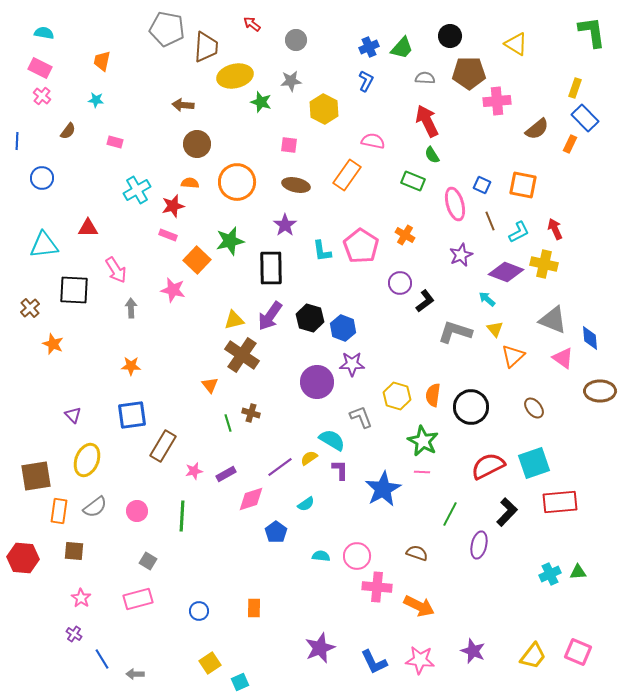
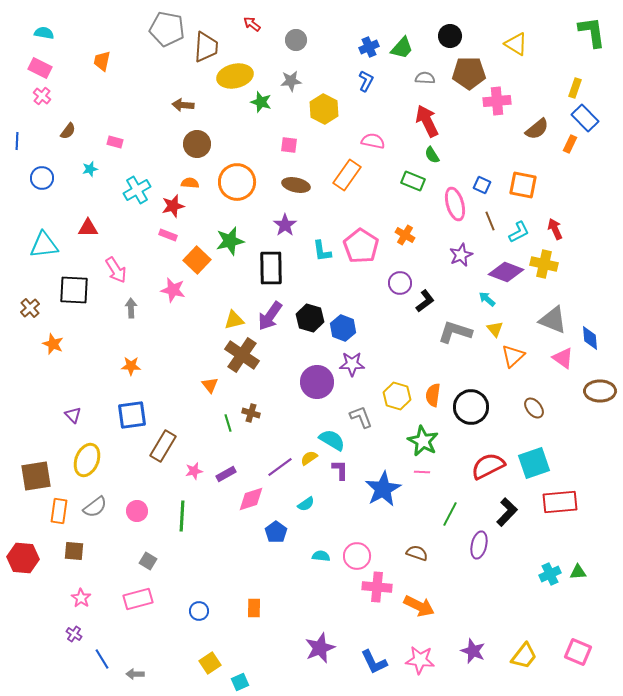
cyan star at (96, 100): moved 6 px left, 69 px down; rotated 21 degrees counterclockwise
yellow trapezoid at (533, 656): moved 9 px left
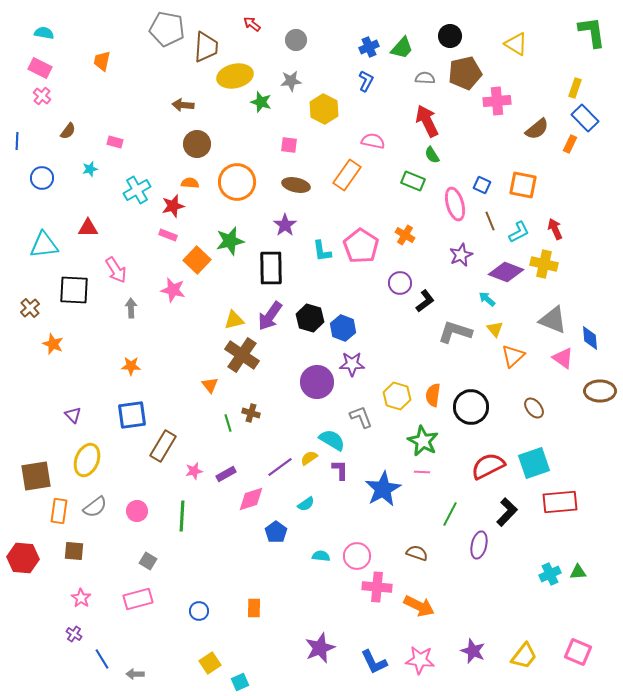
brown pentagon at (469, 73): moved 4 px left; rotated 12 degrees counterclockwise
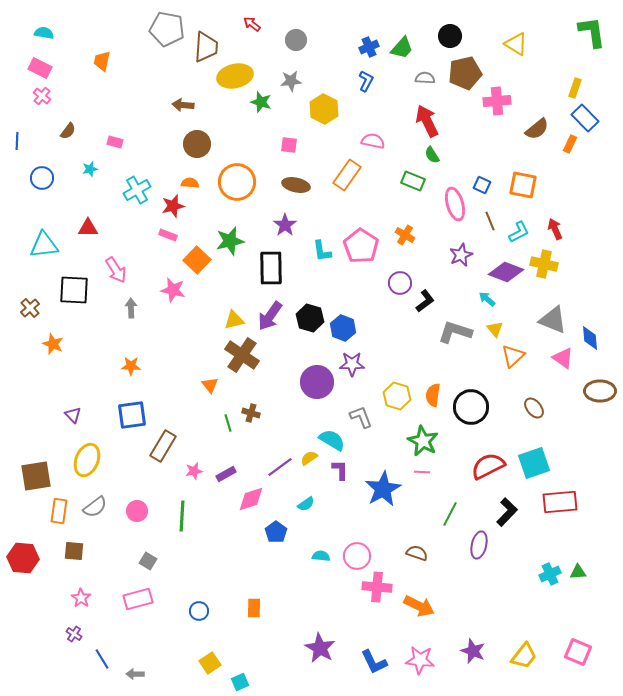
purple star at (320, 648): rotated 20 degrees counterclockwise
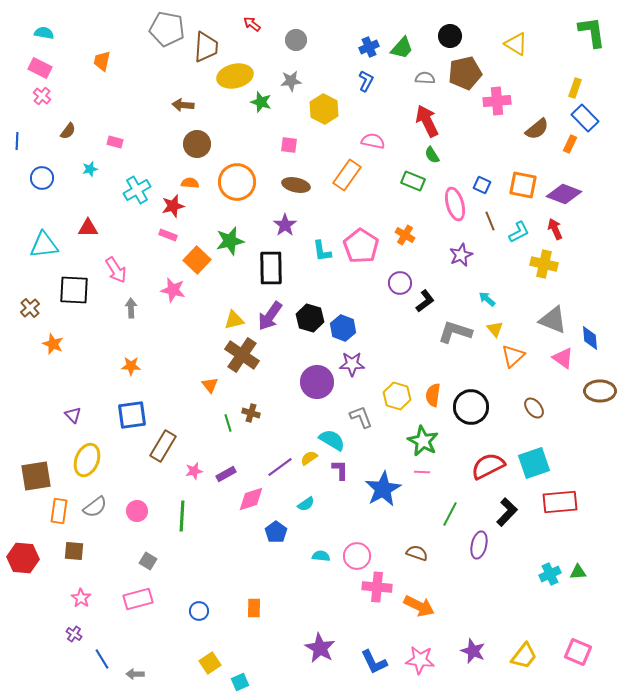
purple diamond at (506, 272): moved 58 px right, 78 px up
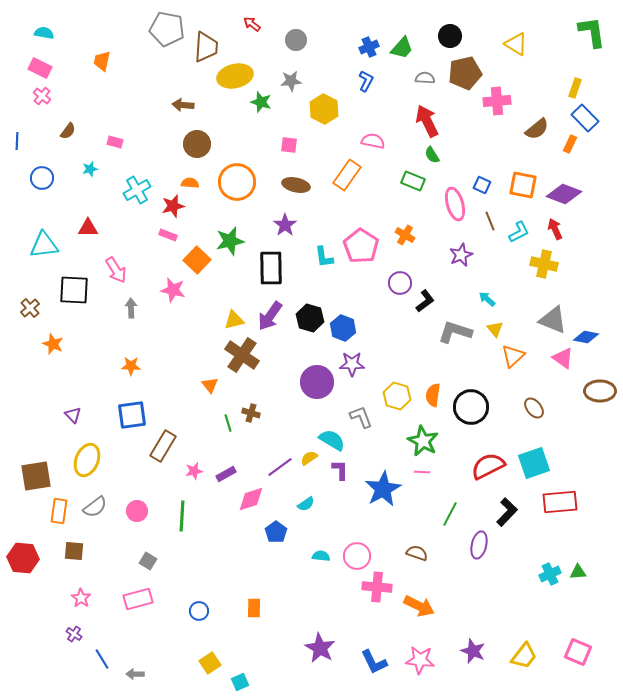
cyan L-shape at (322, 251): moved 2 px right, 6 px down
blue diamond at (590, 338): moved 4 px left, 1 px up; rotated 75 degrees counterclockwise
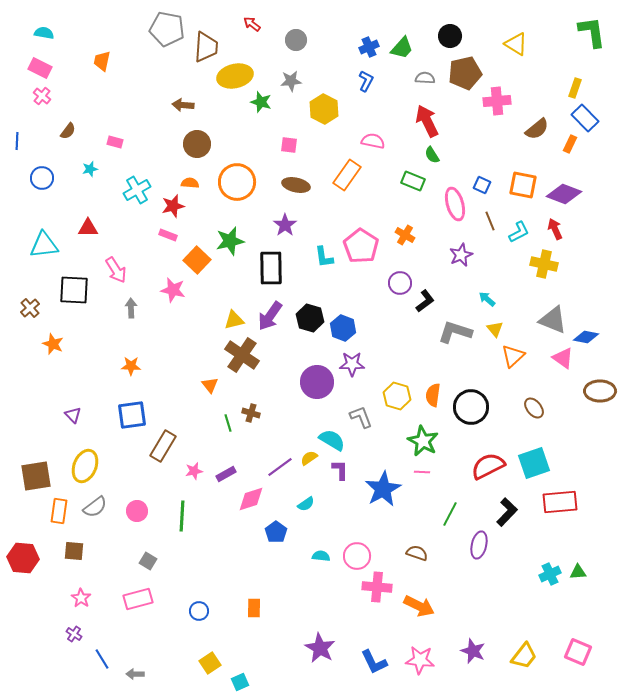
yellow ellipse at (87, 460): moved 2 px left, 6 px down
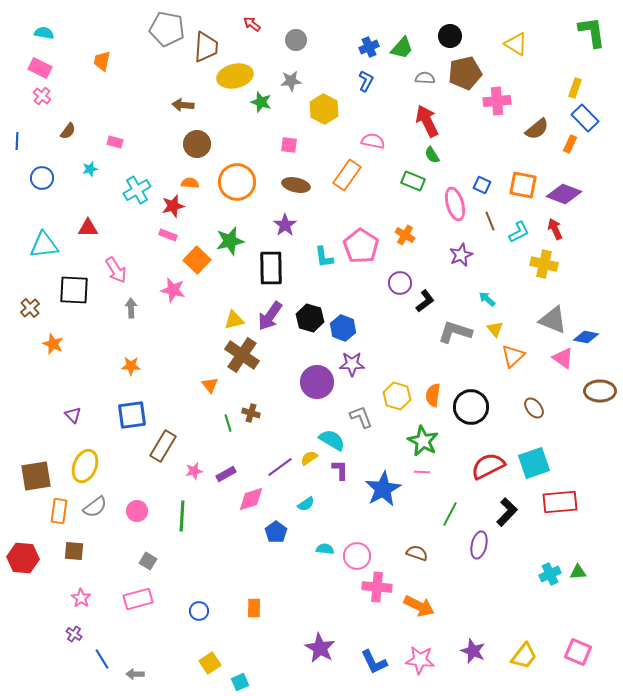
cyan semicircle at (321, 556): moved 4 px right, 7 px up
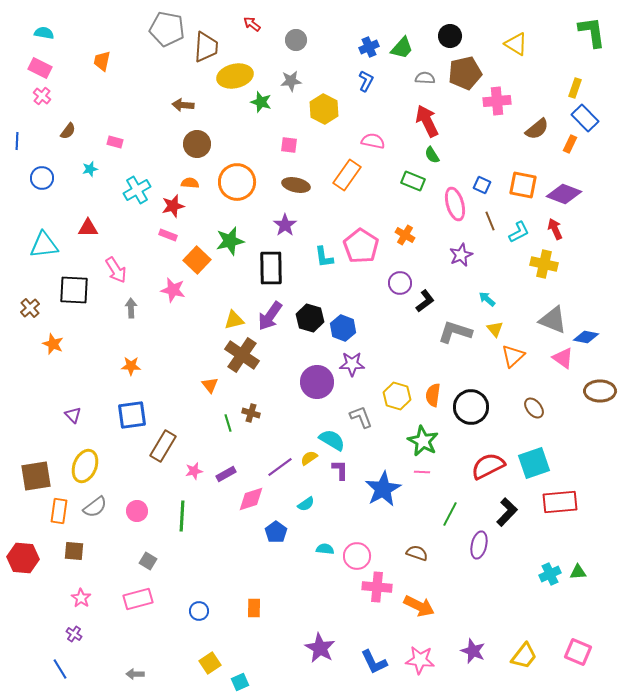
blue line at (102, 659): moved 42 px left, 10 px down
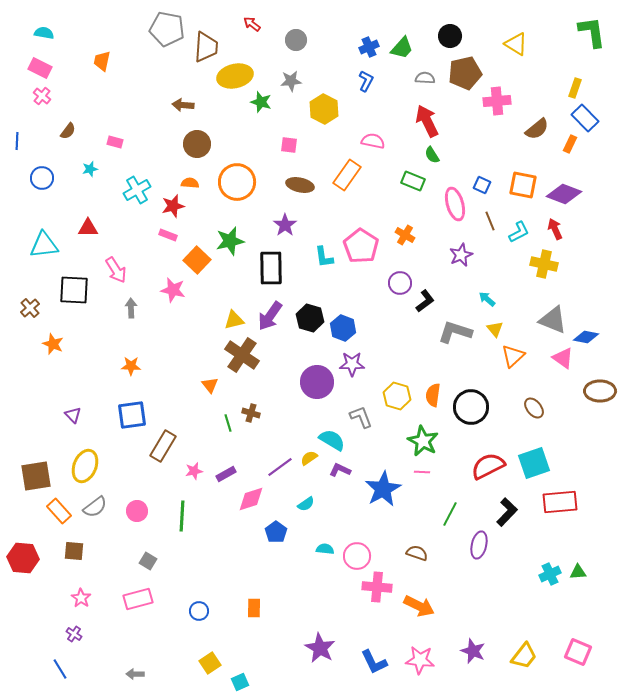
brown ellipse at (296, 185): moved 4 px right
purple L-shape at (340, 470): rotated 65 degrees counterclockwise
orange rectangle at (59, 511): rotated 50 degrees counterclockwise
